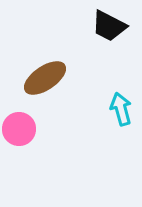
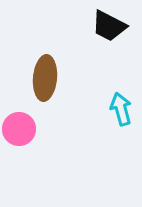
brown ellipse: rotated 51 degrees counterclockwise
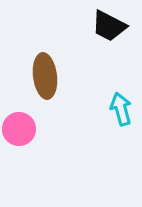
brown ellipse: moved 2 px up; rotated 12 degrees counterclockwise
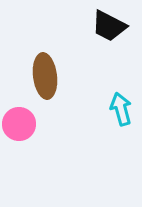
pink circle: moved 5 px up
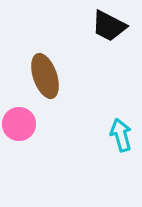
brown ellipse: rotated 12 degrees counterclockwise
cyan arrow: moved 26 px down
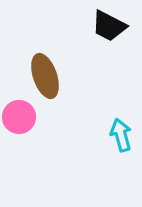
pink circle: moved 7 px up
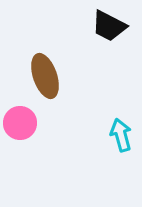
pink circle: moved 1 px right, 6 px down
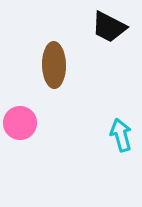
black trapezoid: moved 1 px down
brown ellipse: moved 9 px right, 11 px up; rotated 18 degrees clockwise
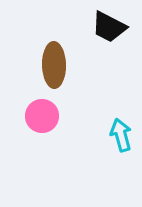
pink circle: moved 22 px right, 7 px up
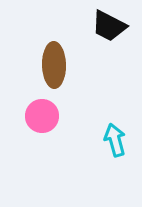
black trapezoid: moved 1 px up
cyan arrow: moved 6 px left, 5 px down
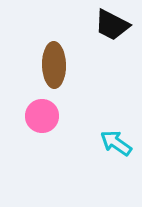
black trapezoid: moved 3 px right, 1 px up
cyan arrow: moved 1 px right, 3 px down; rotated 40 degrees counterclockwise
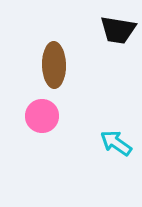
black trapezoid: moved 6 px right, 5 px down; rotated 18 degrees counterclockwise
